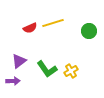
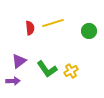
red semicircle: rotated 72 degrees counterclockwise
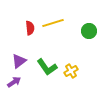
green L-shape: moved 2 px up
purple arrow: moved 1 px right, 1 px down; rotated 32 degrees counterclockwise
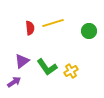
purple triangle: moved 3 px right
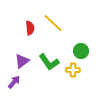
yellow line: rotated 60 degrees clockwise
green circle: moved 8 px left, 20 px down
green L-shape: moved 2 px right, 5 px up
yellow cross: moved 2 px right, 1 px up; rotated 32 degrees clockwise
purple arrow: rotated 16 degrees counterclockwise
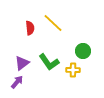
green circle: moved 2 px right
purple triangle: moved 2 px down
purple arrow: moved 3 px right
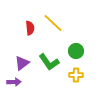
green circle: moved 7 px left
yellow cross: moved 3 px right, 5 px down
purple arrow: moved 3 px left; rotated 48 degrees clockwise
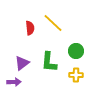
green L-shape: rotated 40 degrees clockwise
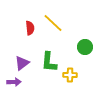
green circle: moved 9 px right, 4 px up
yellow cross: moved 6 px left
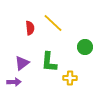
yellow cross: moved 3 px down
